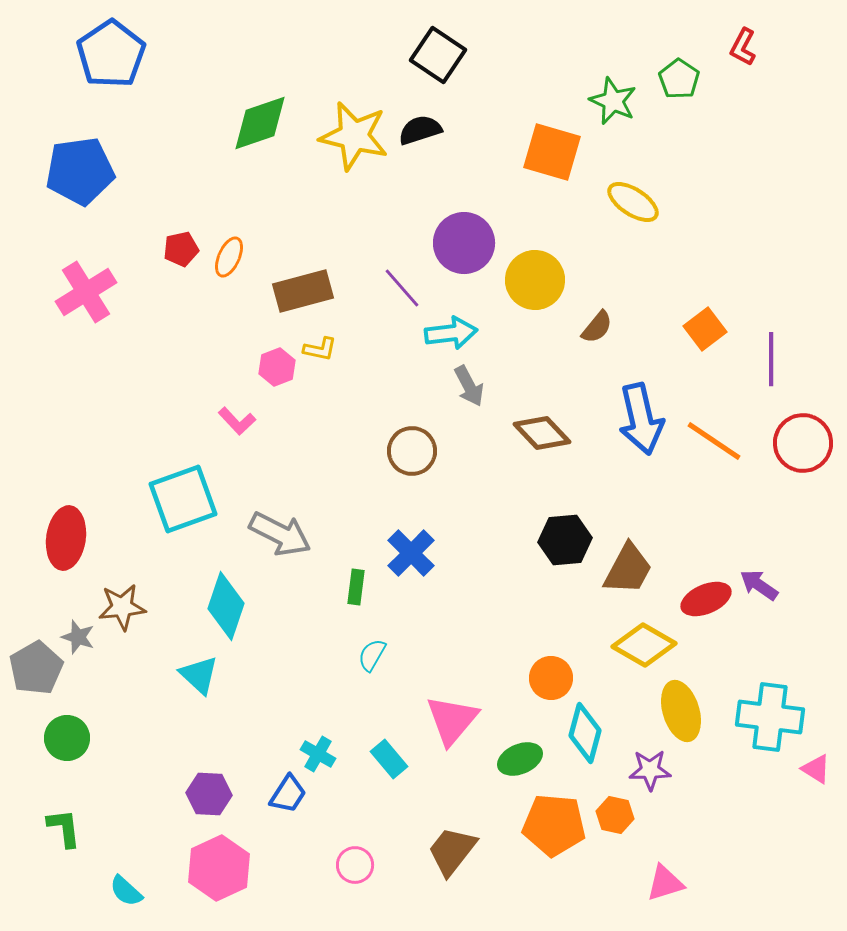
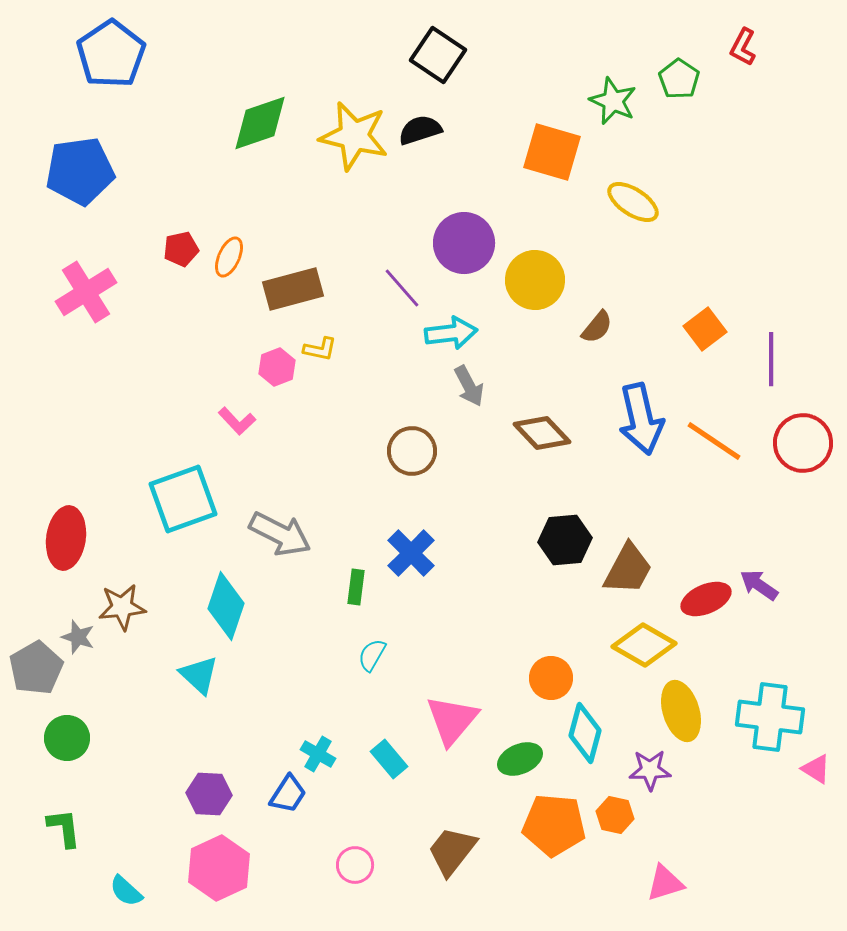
brown rectangle at (303, 291): moved 10 px left, 2 px up
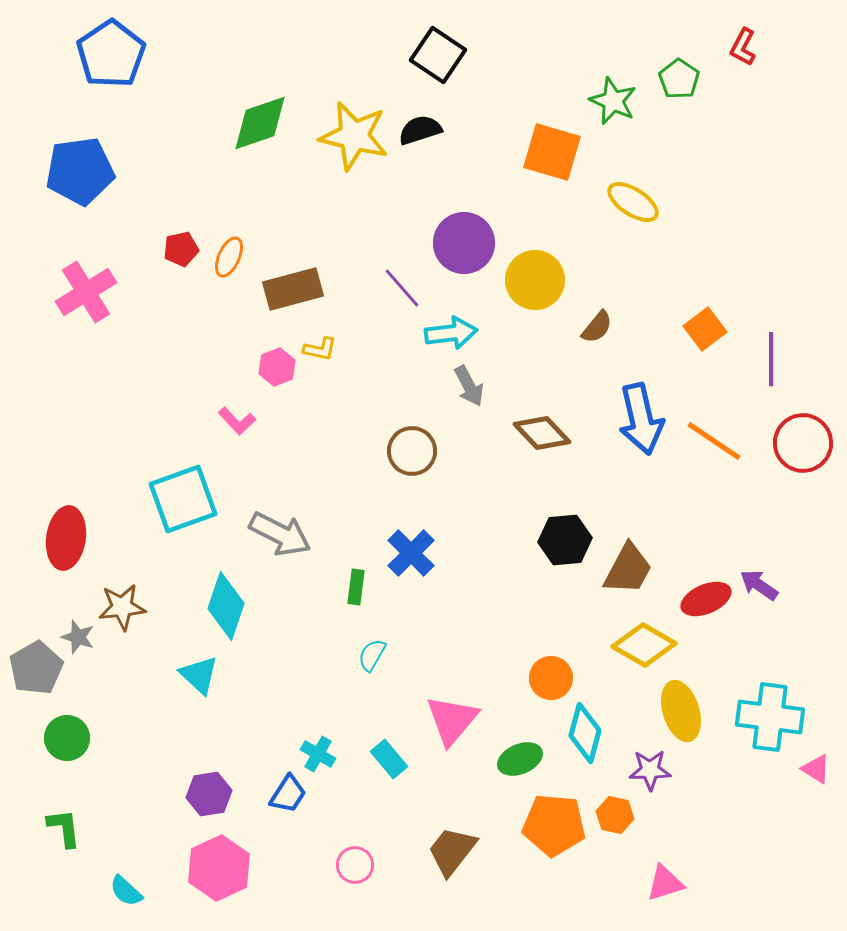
purple hexagon at (209, 794): rotated 12 degrees counterclockwise
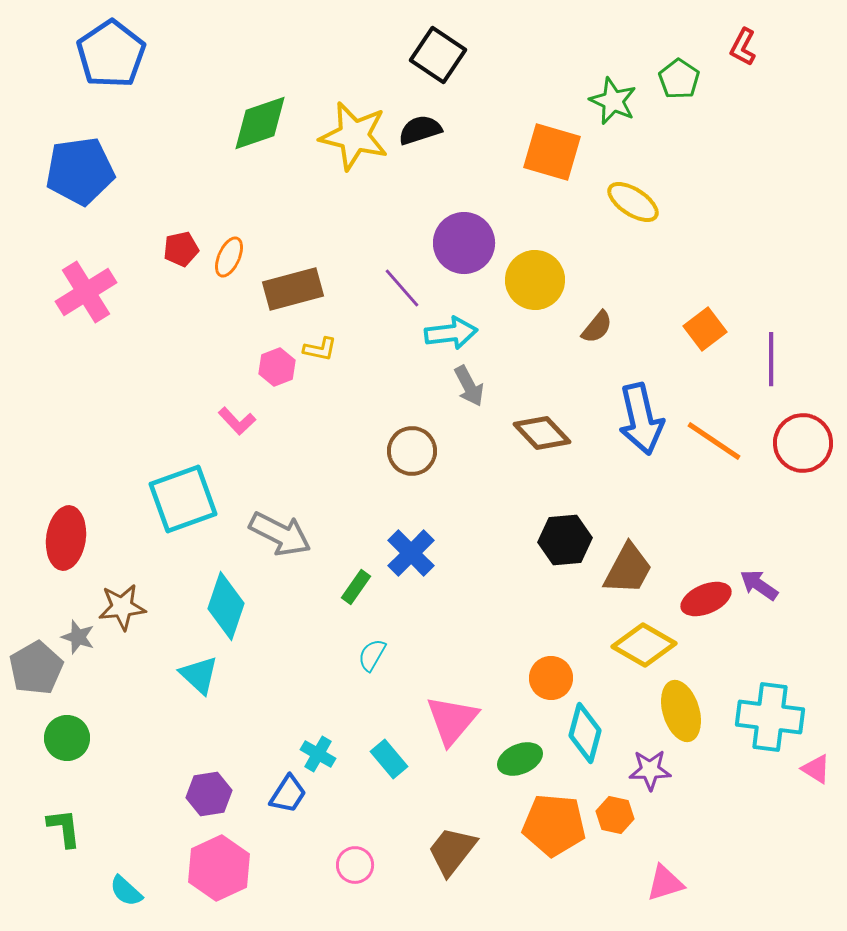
green rectangle at (356, 587): rotated 28 degrees clockwise
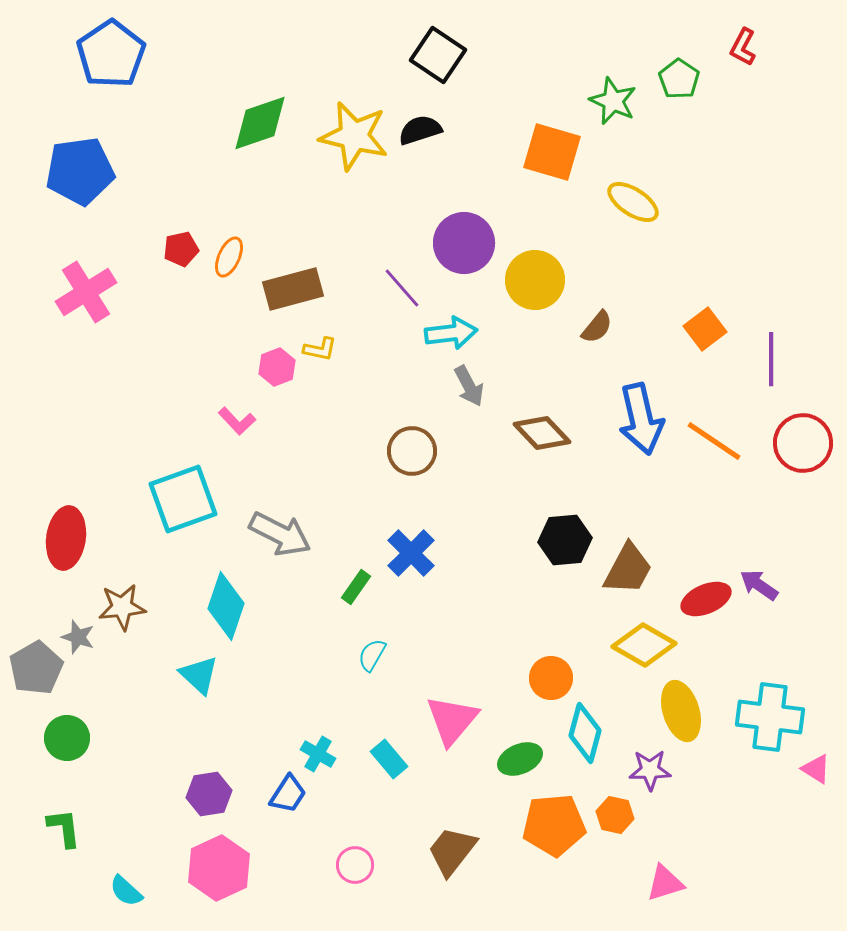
orange pentagon at (554, 825): rotated 10 degrees counterclockwise
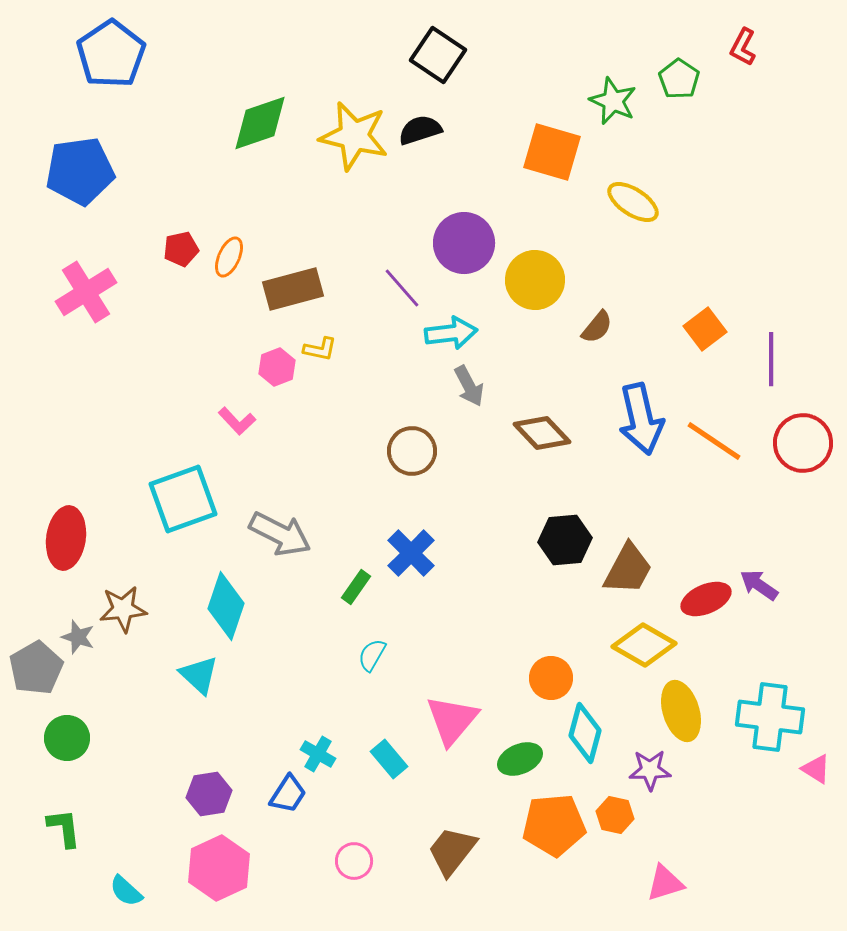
brown star at (122, 607): moved 1 px right, 2 px down
pink circle at (355, 865): moved 1 px left, 4 px up
